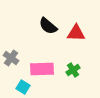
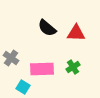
black semicircle: moved 1 px left, 2 px down
green cross: moved 3 px up
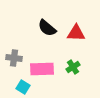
gray cross: moved 3 px right; rotated 28 degrees counterclockwise
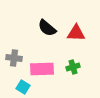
green cross: rotated 16 degrees clockwise
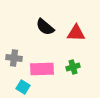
black semicircle: moved 2 px left, 1 px up
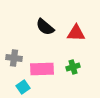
cyan square: rotated 24 degrees clockwise
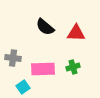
gray cross: moved 1 px left
pink rectangle: moved 1 px right
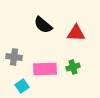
black semicircle: moved 2 px left, 2 px up
gray cross: moved 1 px right, 1 px up
pink rectangle: moved 2 px right
cyan square: moved 1 px left, 1 px up
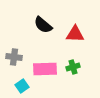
red triangle: moved 1 px left, 1 px down
